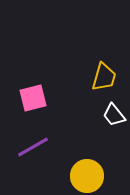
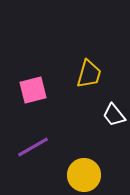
yellow trapezoid: moved 15 px left, 3 px up
pink square: moved 8 px up
yellow circle: moved 3 px left, 1 px up
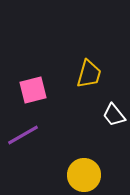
purple line: moved 10 px left, 12 px up
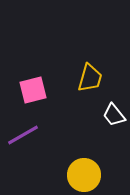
yellow trapezoid: moved 1 px right, 4 px down
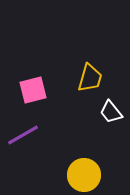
white trapezoid: moved 3 px left, 3 px up
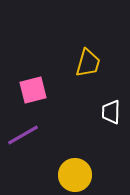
yellow trapezoid: moved 2 px left, 15 px up
white trapezoid: rotated 40 degrees clockwise
yellow circle: moved 9 px left
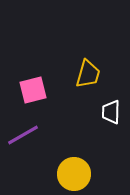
yellow trapezoid: moved 11 px down
yellow circle: moved 1 px left, 1 px up
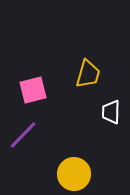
purple line: rotated 16 degrees counterclockwise
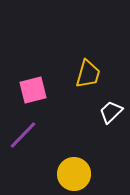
white trapezoid: rotated 45 degrees clockwise
